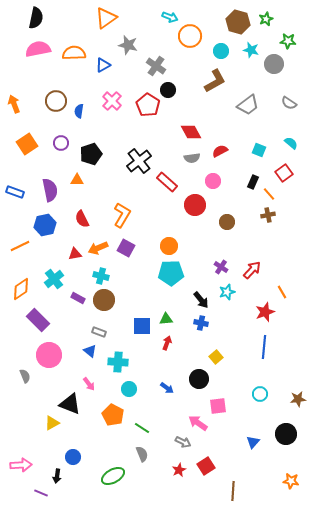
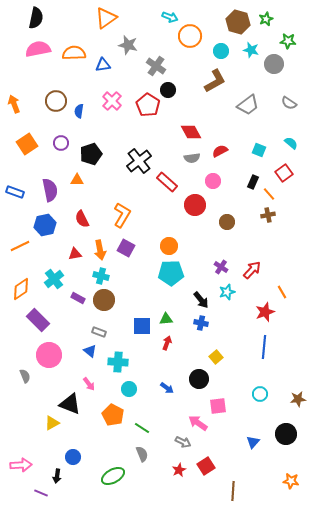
blue triangle at (103, 65): rotated 21 degrees clockwise
orange arrow at (98, 248): moved 2 px right, 2 px down; rotated 78 degrees counterclockwise
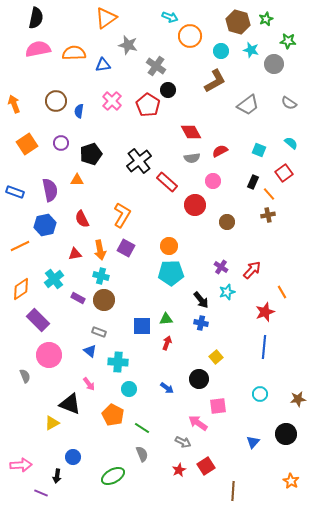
orange star at (291, 481): rotated 21 degrees clockwise
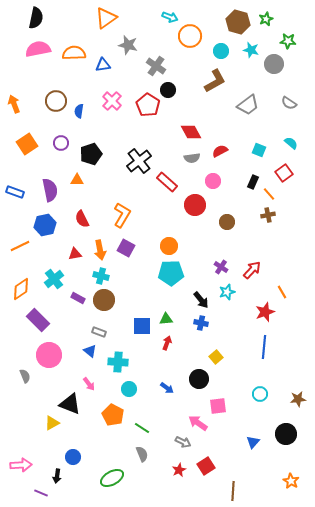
green ellipse at (113, 476): moved 1 px left, 2 px down
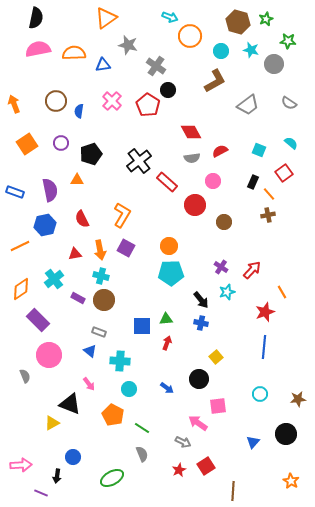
brown circle at (227, 222): moved 3 px left
cyan cross at (118, 362): moved 2 px right, 1 px up
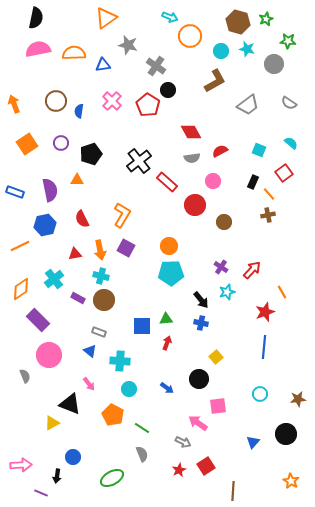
cyan star at (251, 50): moved 4 px left, 1 px up
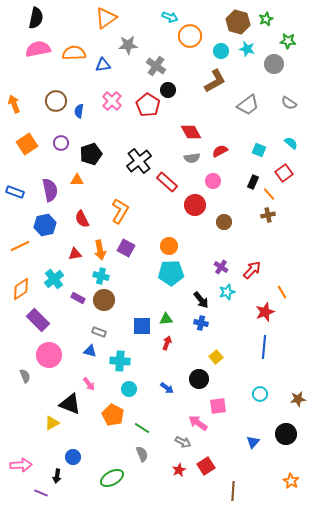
gray star at (128, 45): rotated 18 degrees counterclockwise
orange L-shape at (122, 215): moved 2 px left, 4 px up
blue triangle at (90, 351): rotated 24 degrees counterclockwise
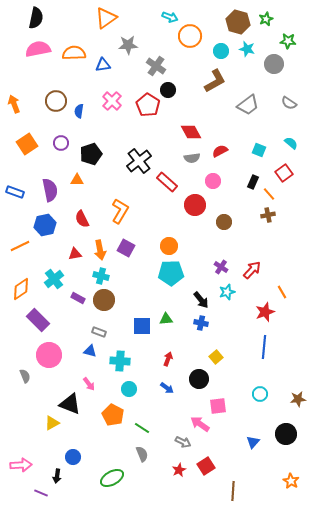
red arrow at (167, 343): moved 1 px right, 16 px down
pink arrow at (198, 423): moved 2 px right, 1 px down
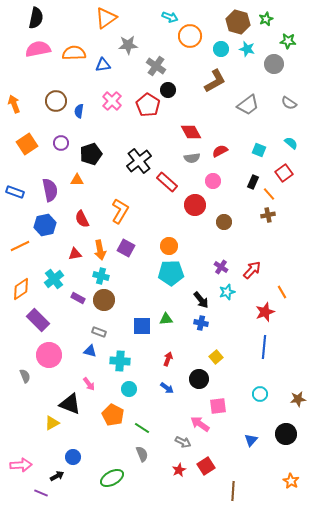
cyan circle at (221, 51): moved 2 px up
blue triangle at (253, 442): moved 2 px left, 2 px up
black arrow at (57, 476): rotated 128 degrees counterclockwise
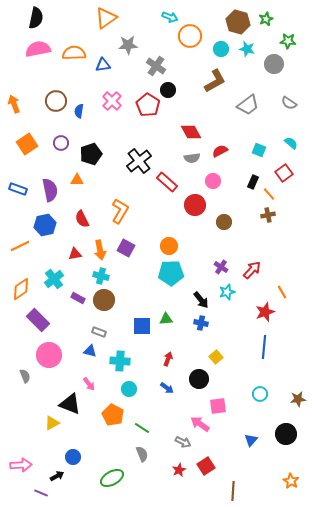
blue rectangle at (15, 192): moved 3 px right, 3 px up
